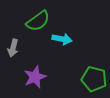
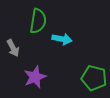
green semicircle: rotated 45 degrees counterclockwise
gray arrow: rotated 42 degrees counterclockwise
green pentagon: moved 1 px up
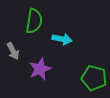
green semicircle: moved 4 px left
gray arrow: moved 3 px down
purple star: moved 5 px right, 8 px up
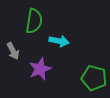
cyan arrow: moved 3 px left, 2 px down
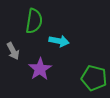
purple star: rotated 10 degrees counterclockwise
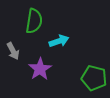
cyan arrow: rotated 30 degrees counterclockwise
